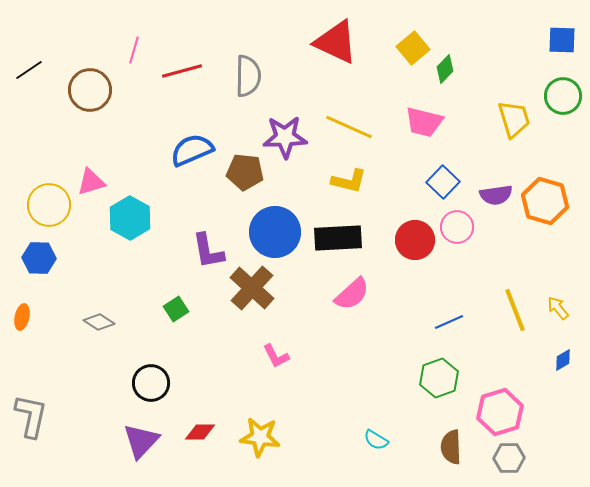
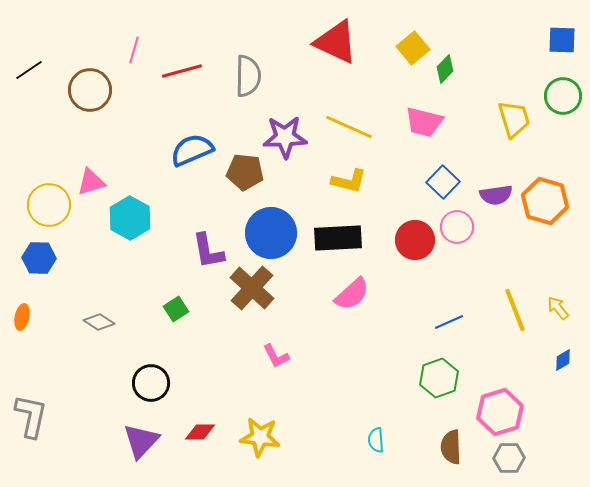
blue circle at (275, 232): moved 4 px left, 1 px down
cyan semicircle at (376, 440): rotated 55 degrees clockwise
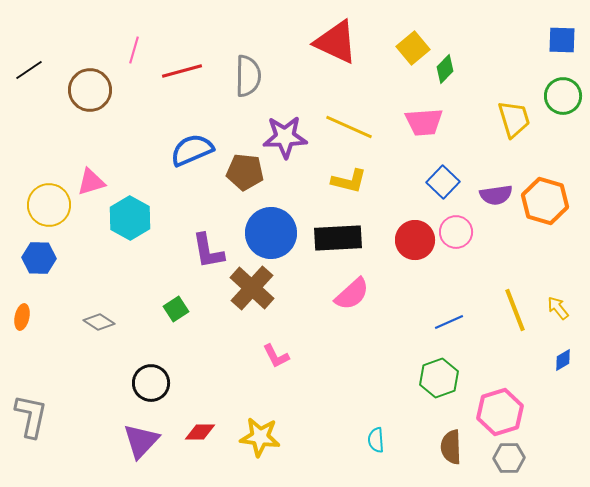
pink trapezoid at (424, 122): rotated 18 degrees counterclockwise
pink circle at (457, 227): moved 1 px left, 5 px down
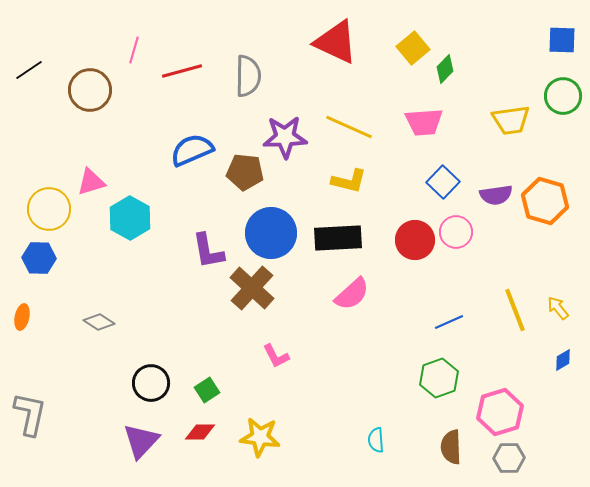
yellow trapezoid at (514, 119): moved 3 px left, 1 px down; rotated 99 degrees clockwise
yellow circle at (49, 205): moved 4 px down
green square at (176, 309): moved 31 px right, 81 px down
gray L-shape at (31, 416): moved 1 px left, 2 px up
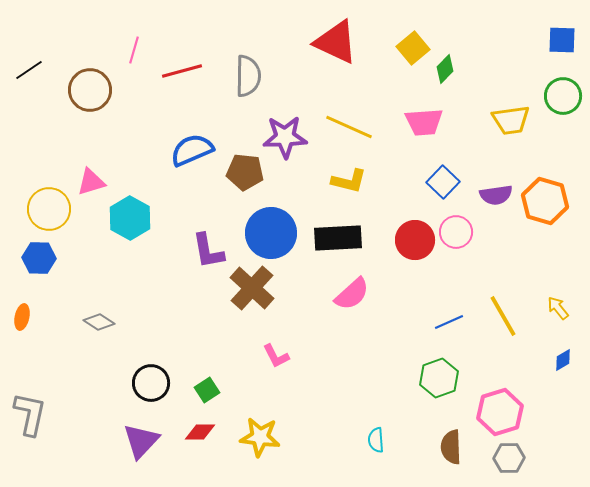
yellow line at (515, 310): moved 12 px left, 6 px down; rotated 9 degrees counterclockwise
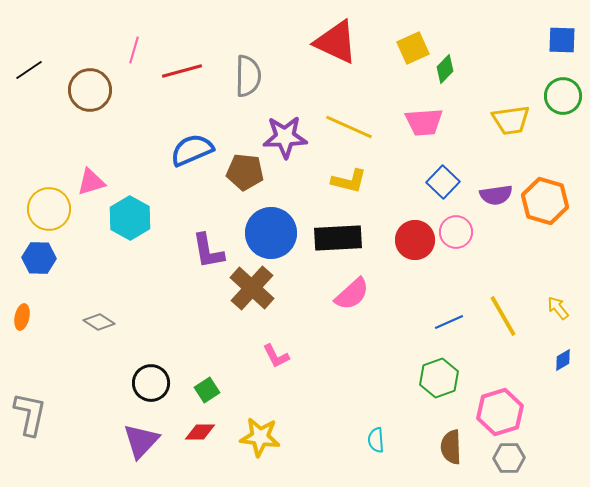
yellow square at (413, 48): rotated 16 degrees clockwise
